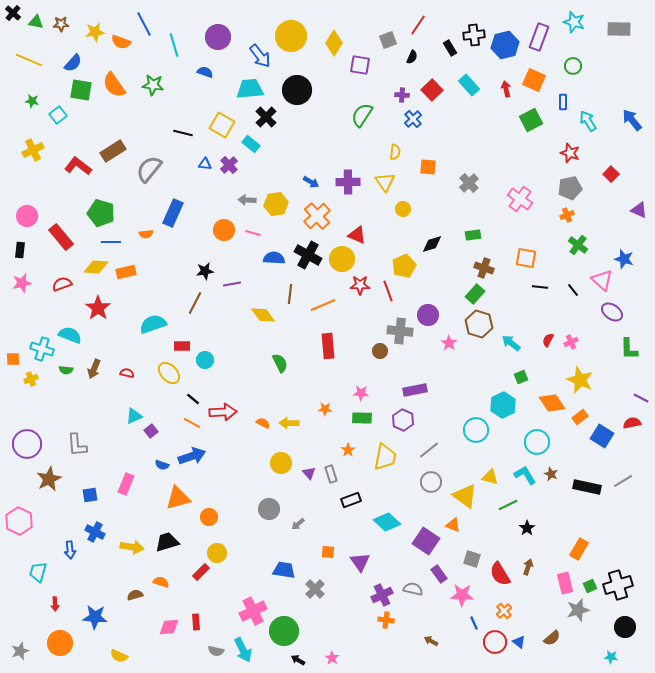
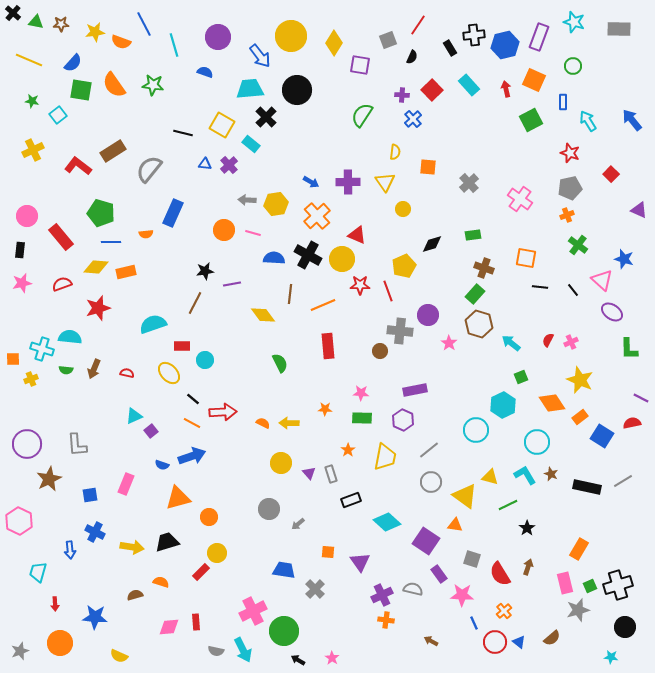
red star at (98, 308): rotated 20 degrees clockwise
cyan semicircle at (70, 335): moved 2 px down; rotated 15 degrees counterclockwise
orange triangle at (453, 525): moved 2 px right; rotated 14 degrees counterclockwise
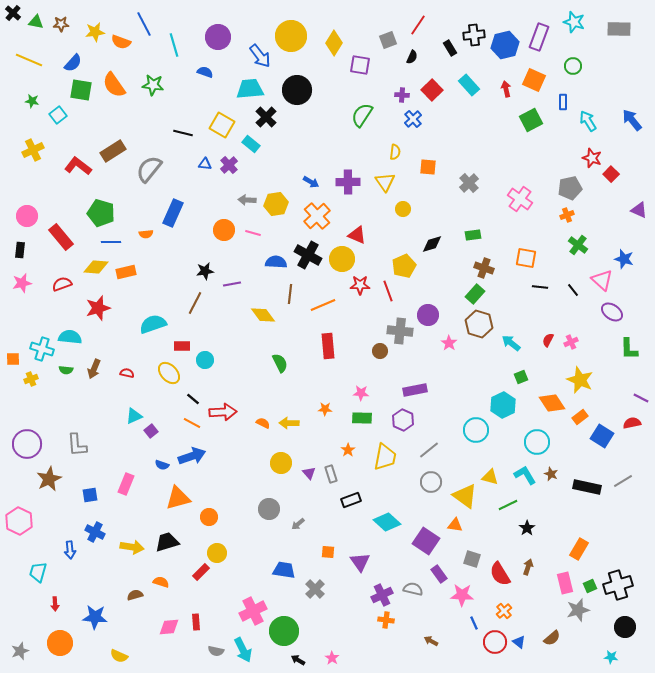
red star at (570, 153): moved 22 px right, 5 px down
blue semicircle at (274, 258): moved 2 px right, 4 px down
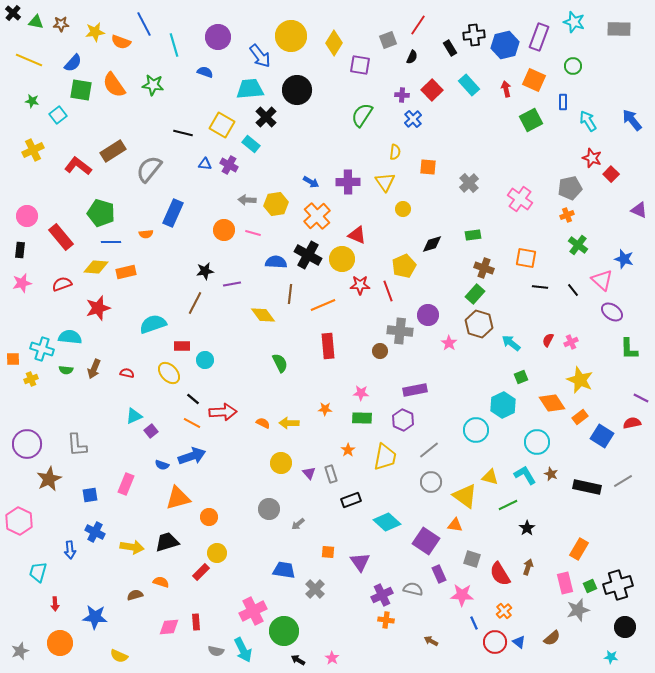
purple cross at (229, 165): rotated 18 degrees counterclockwise
purple rectangle at (439, 574): rotated 12 degrees clockwise
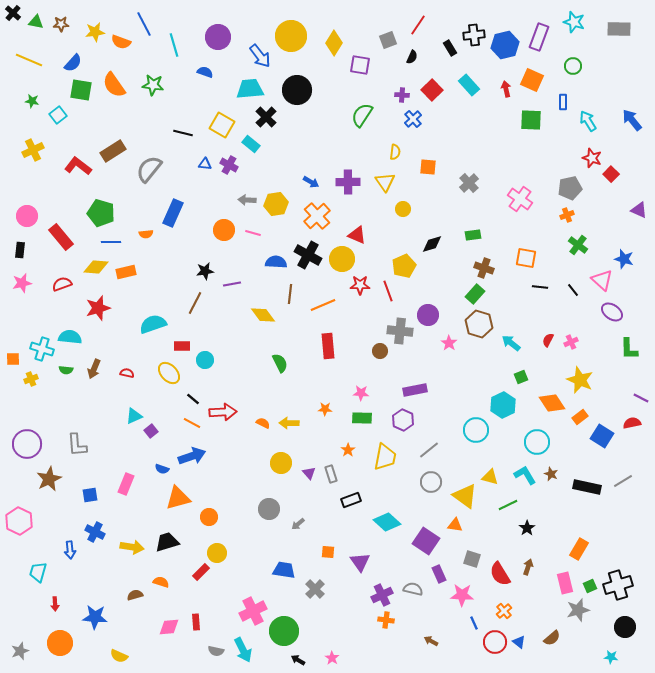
orange square at (534, 80): moved 2 px left
green square at (531, 120): rotated 30 degrees clockwise
blue semicircle at (162, 465): moved 4 px down
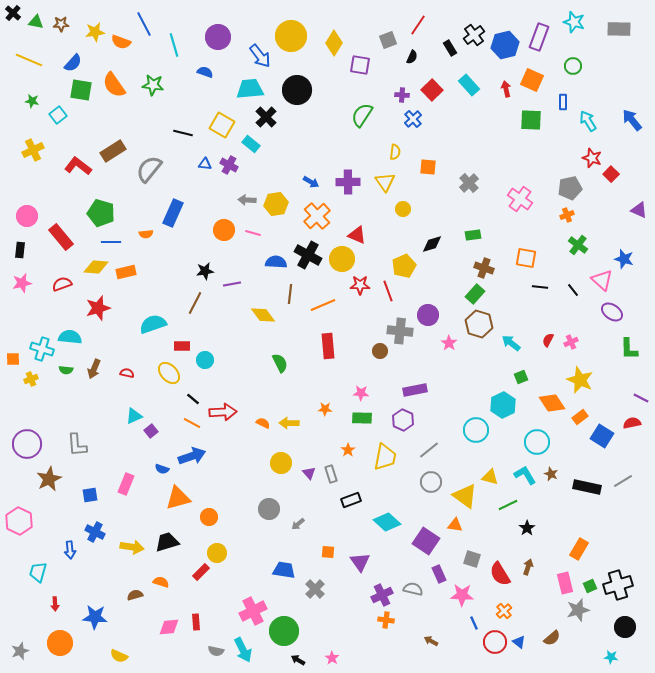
black cross at (474, 35): rotated 30 degrees counterclockwise
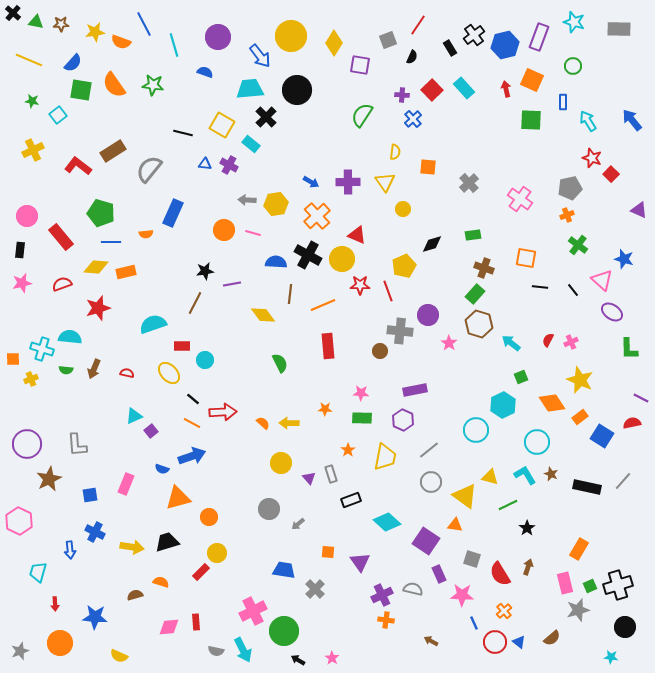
cyan rectangle at (469, 85): moved 5 px left, 3 px down
orange semicircle at (263, 423): rotated 16 degrees clockwise
purple triangle at (309, 473): moved 5 px down
gray line at (623, 481): rotated 18 degrees counterclockwise
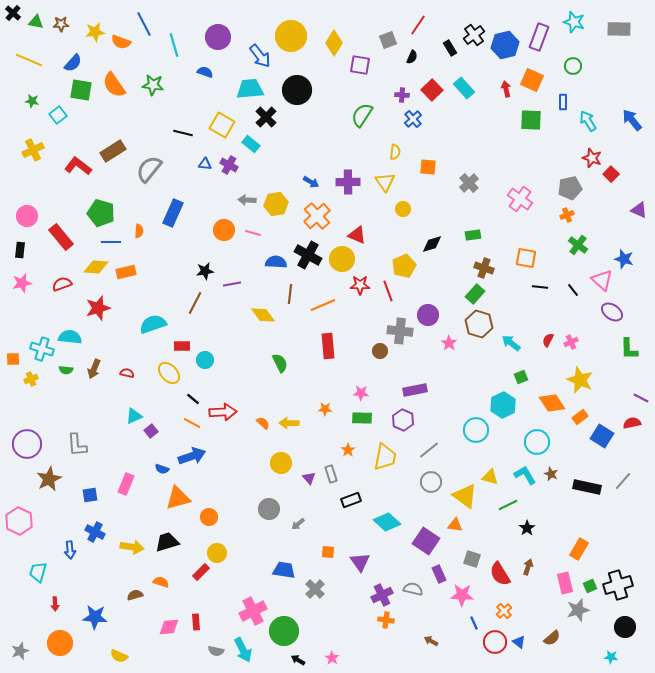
orange semicircle at (146, 234): moved 7 px left, 3 px up; rotated 80 degrees counterclockwise
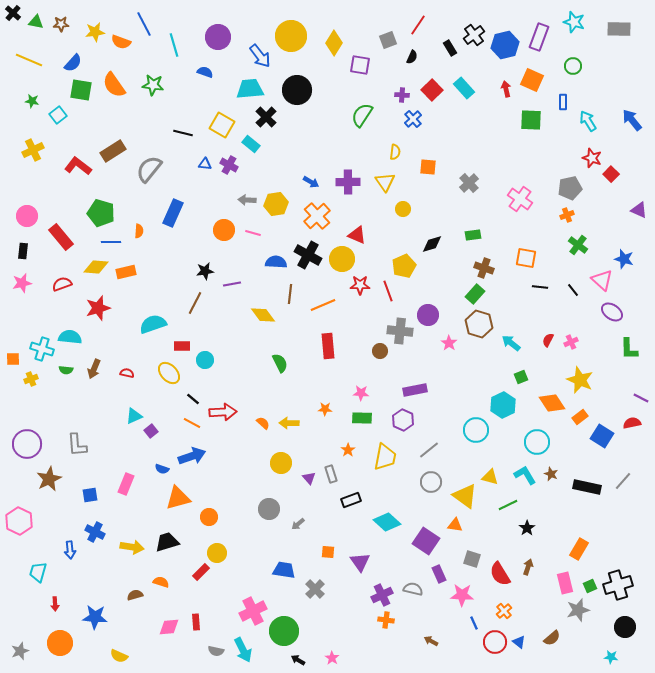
black rectangle at (20, 250): moved 3 px right, 1 px down
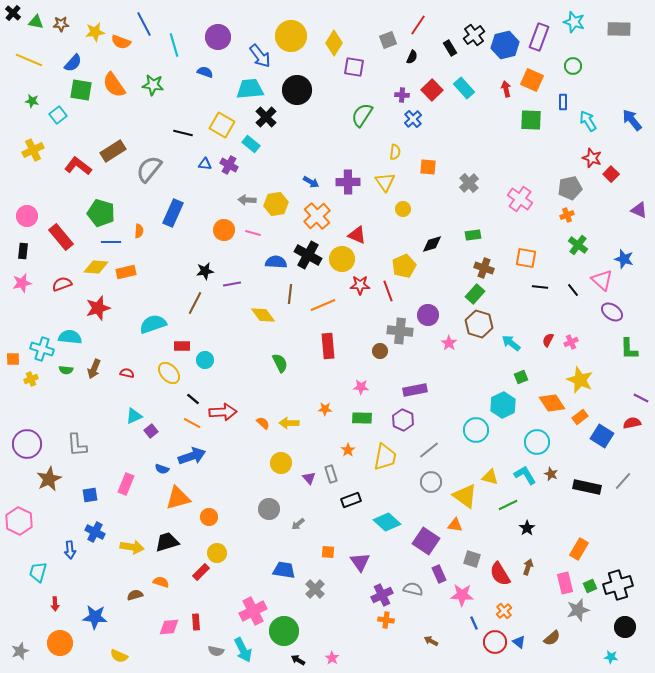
purple square at (360, 65): moved 6 px left, 2 px down
pink star at (361, 393): moved 6 px up
